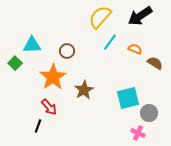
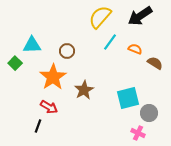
red arrow: rotated 18 degrees counterclockwise
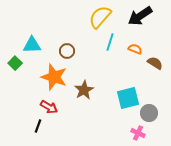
cyan line: rotated 18 degrees counterclockwise
orange star: moved 1 px right; rotated 20 degrees counterclockwise
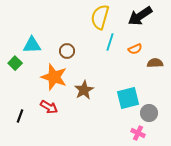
yellow semicircle: rotated 25 degrees counterclockwise
orange semicircle: rotated 136 degrees clockwise
brown semicircle: rotated 35 degrees counterclockwise
black line: moved 18 px left, 10 px up
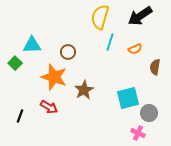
brown circle: moved 1 px right, 1 px down
brown semicircle: moved 4 px down; rotated 77 degrees counterclockwise
